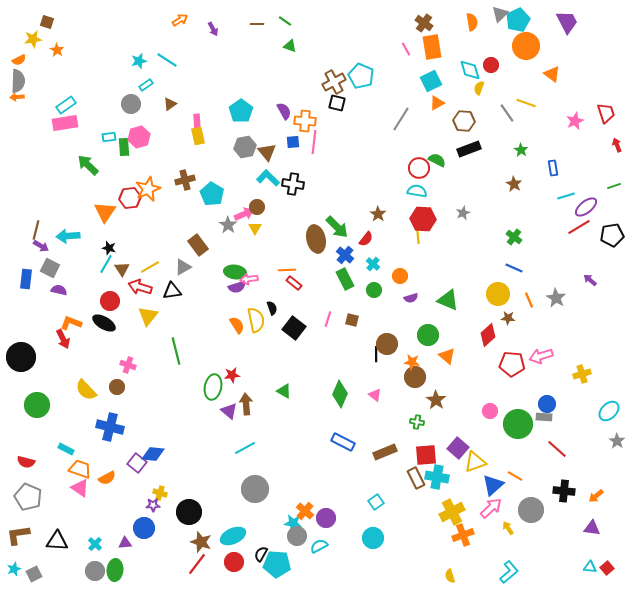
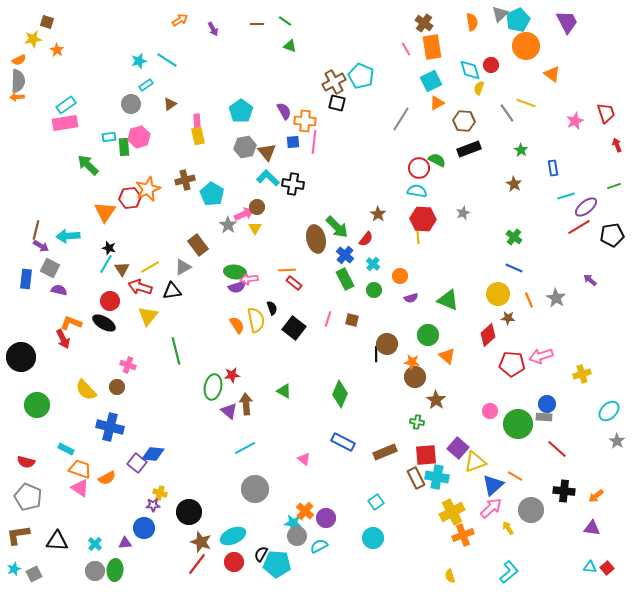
pink triangle at (375, 395): moved 71 px left, 64 px down
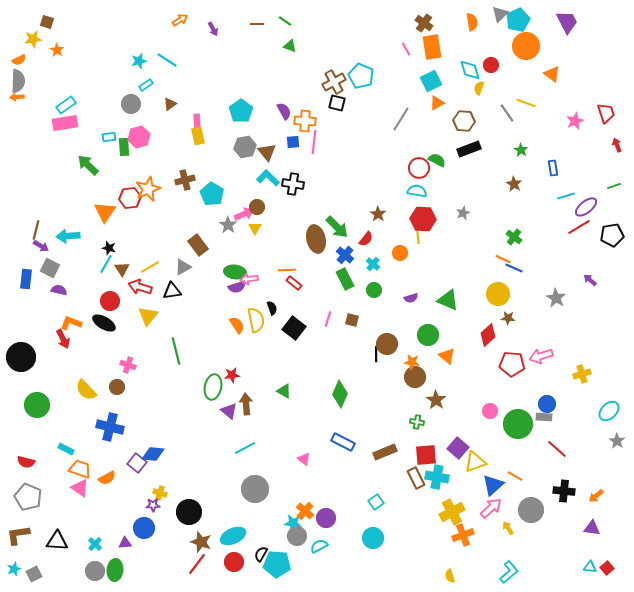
orange circle at (400, 276): moved 23 px up
orange line at (529, 300): moved 26 px left, 41 px up; rotated 42 degrees counterclockwise
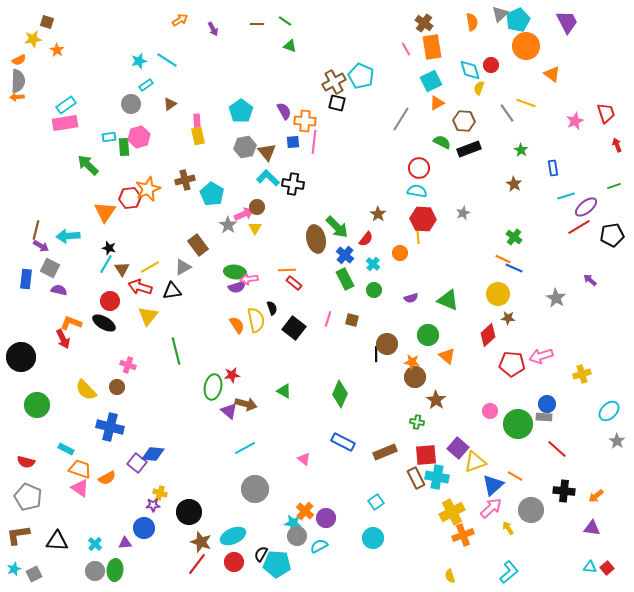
green semicircle at (437, 160): moved 5 px right, 18 px up
brown arrow at (246, 404): rotated 110 degrees clockwise
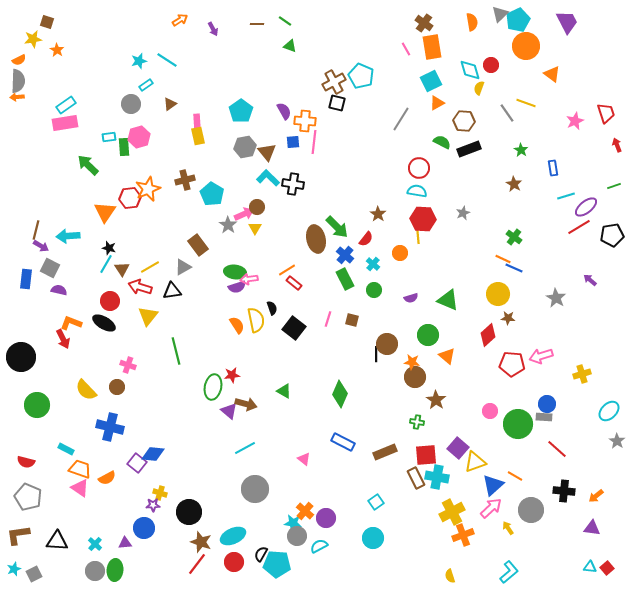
orange line at (287, 270): rotated 30 degrees counterclockwise
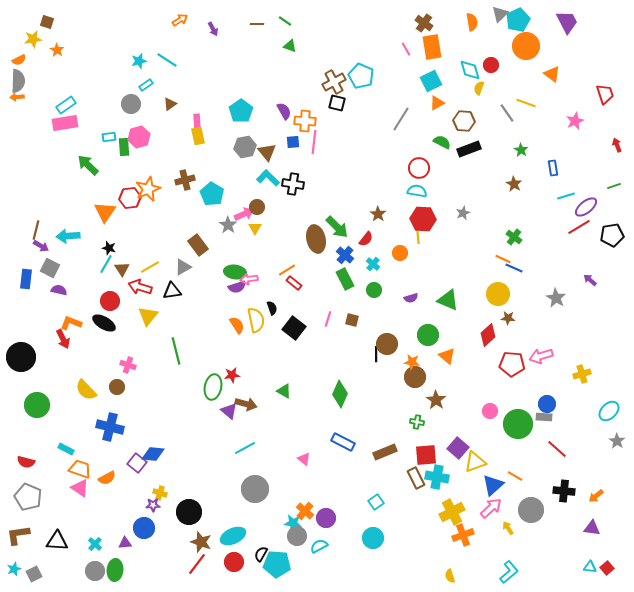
red trapezoid at (606, 113): moved 1 px left, 19 px up
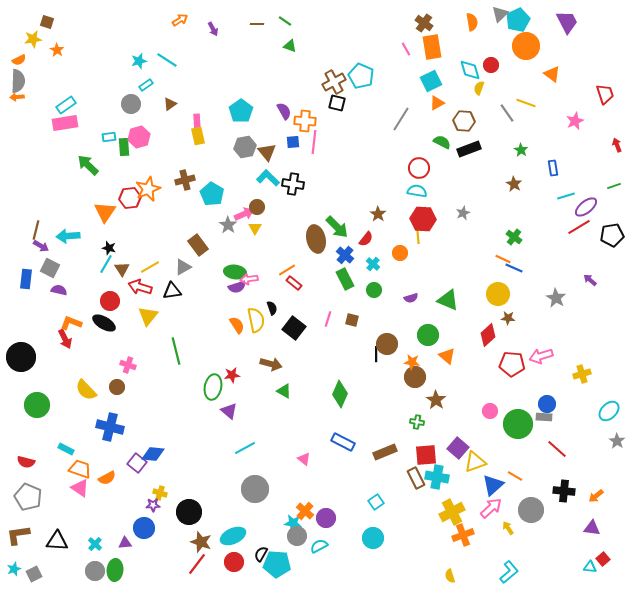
red arrow at (63, 339): moved 2 px right
brown arrow at (246, 404): moved 25 px right, 40 px up
red square at (607, 568): moved 4 px left, 9 px up
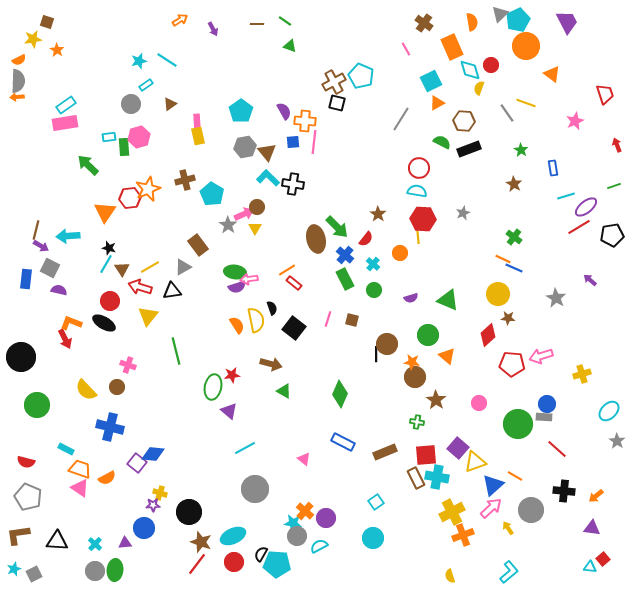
orange rectangle at (432, 47): moved 20 px right; rotated 15 degrees counterclockwise
pink circle at (490, 411): moved 11 px left, 8 px up
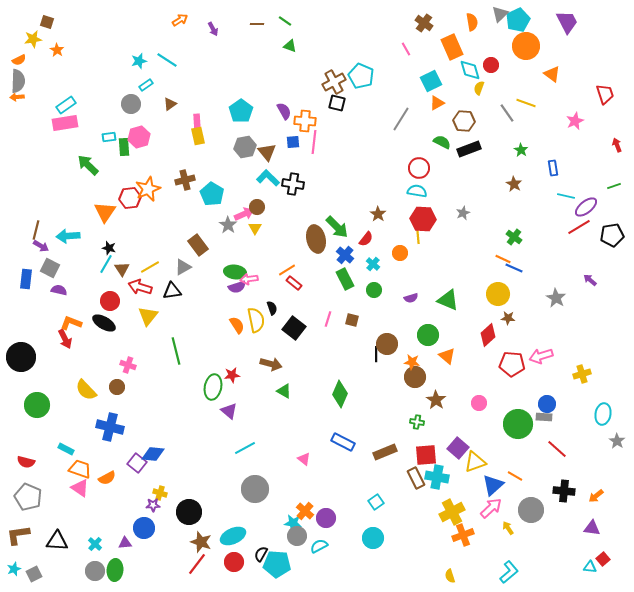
cyan line at (566, 196): rotated 30 degrees clockwise
cyan ellipse at (609, 411): moved 6 px left, 3 px down; rotated 35 degrees counterclockwise
